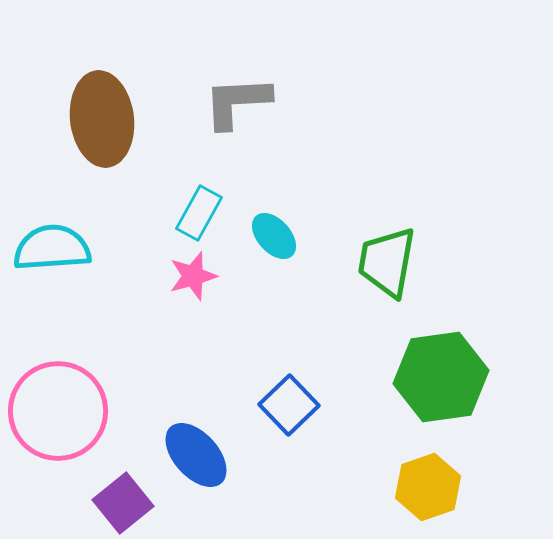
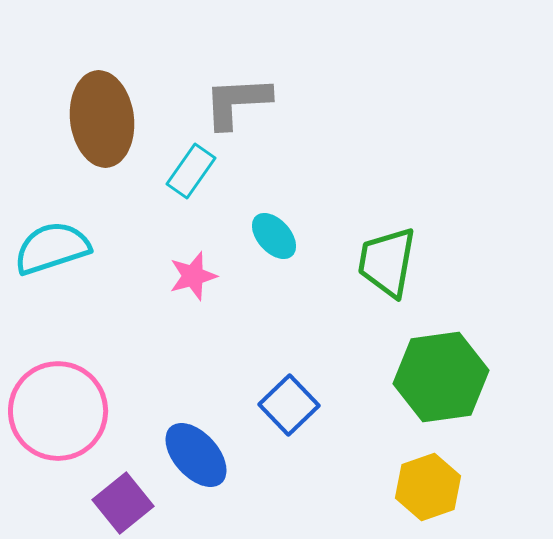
cyan rectangle: moved 8 px left, 42 px up; rotated 6 degrees clockwise
cyan semicircle: rotated 14 degrees counterclockwise
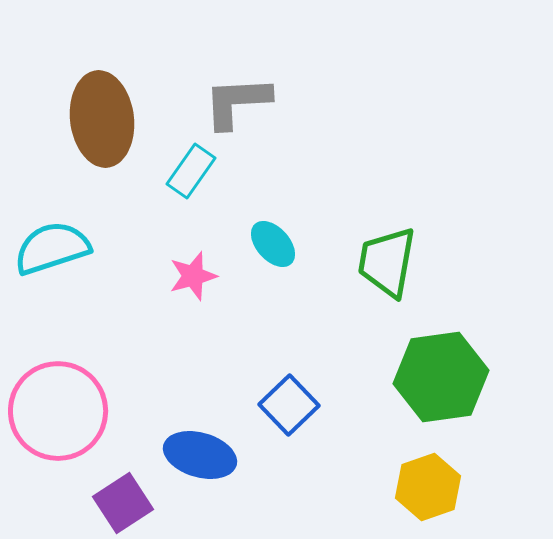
cyan ellipse: moved 1 px left, 8 px down
blue ellipse: moved 4 px right; rotated 32 degrees counterclockwise
purple square: rotated 6 degrees clockwise
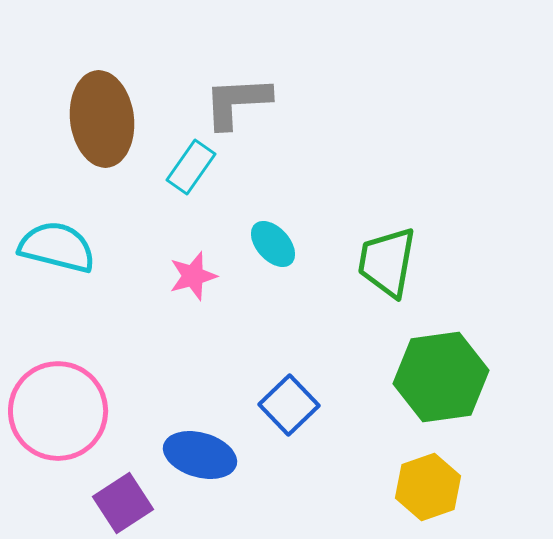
cyan rectangle: moved 4 px up
cyan semicircle: moved 5 px right, 1 px up; rotated 32 degrees clockwise
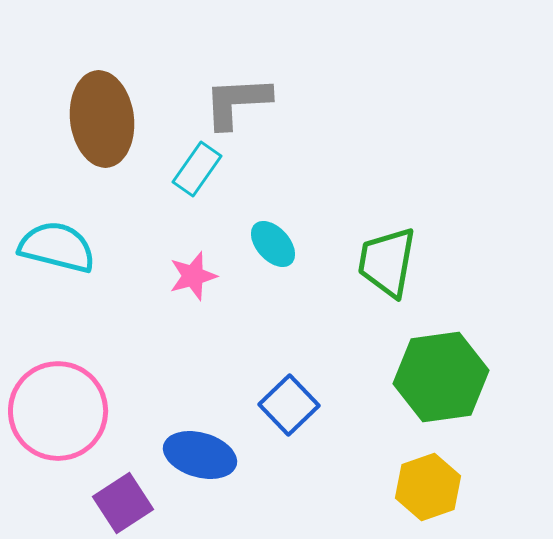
cyan rectangle: moved 6 px right, 2 px down
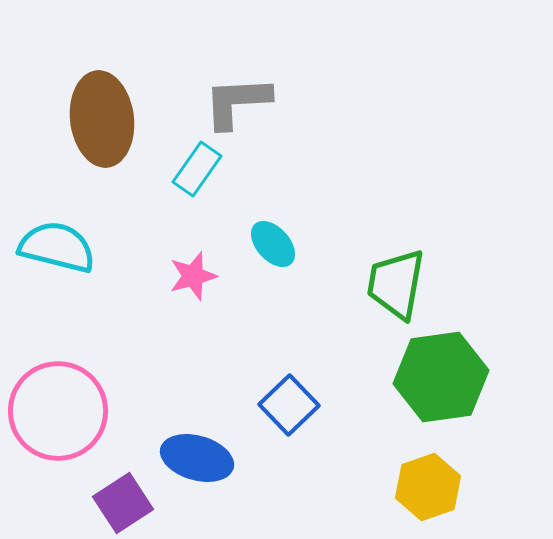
green trapezoid: moved 9 px right, 22 px down
blue ellipse: moved 3 px left, 3 px down
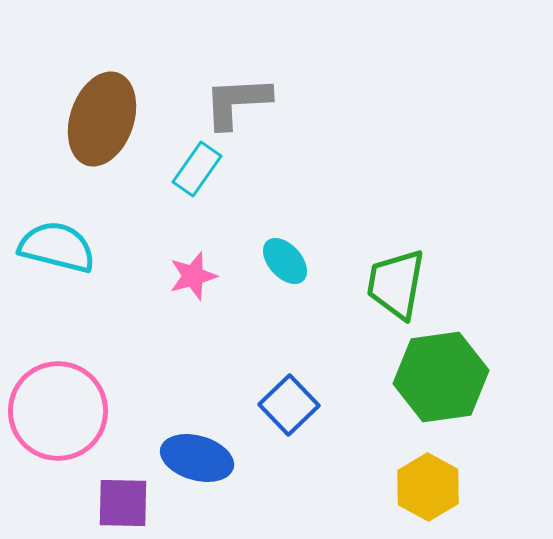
brown ellipse: rotated 26 degrees clockwise
cyan ellipse: moved 12 px right, 17 px down
yellow hexagon: rotated 12 degrees counterclockwise
purple square: rotated 34 degrees clockwise
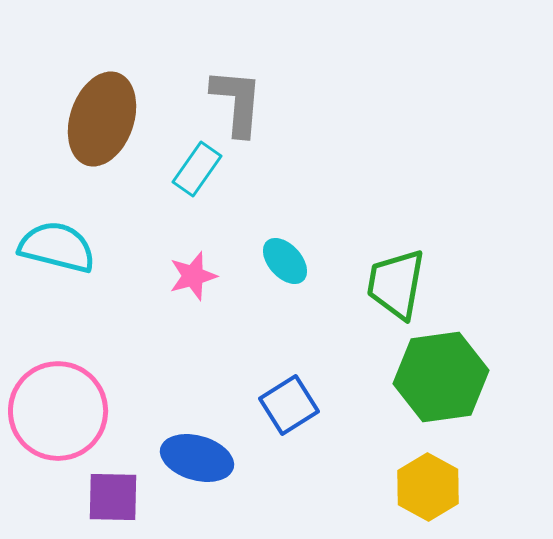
gray L-shape: rotated 98 degrees clockwise
blue square: rotated 12 degrees clockwise
purple square: moved 10 px left, 6 px up
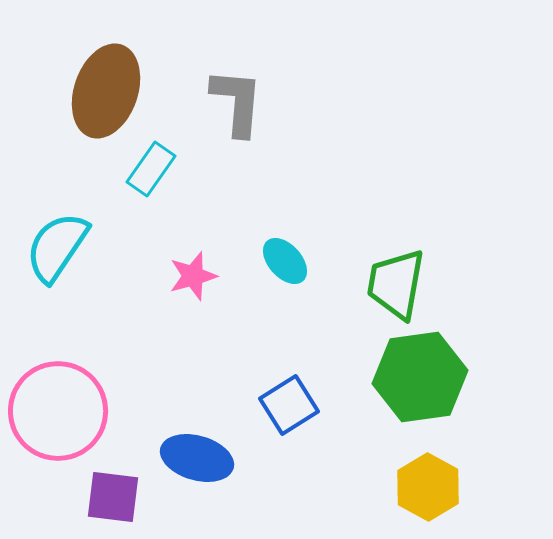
brown ellipse: moved 4 px right, 28 px up
cyan rectangle: moved 46 px left
cyan semicircle: rotated 70 degrees counterclockwise
green hexagon: moved 21 px left
purple square: rotated 6 degrees clockwise
